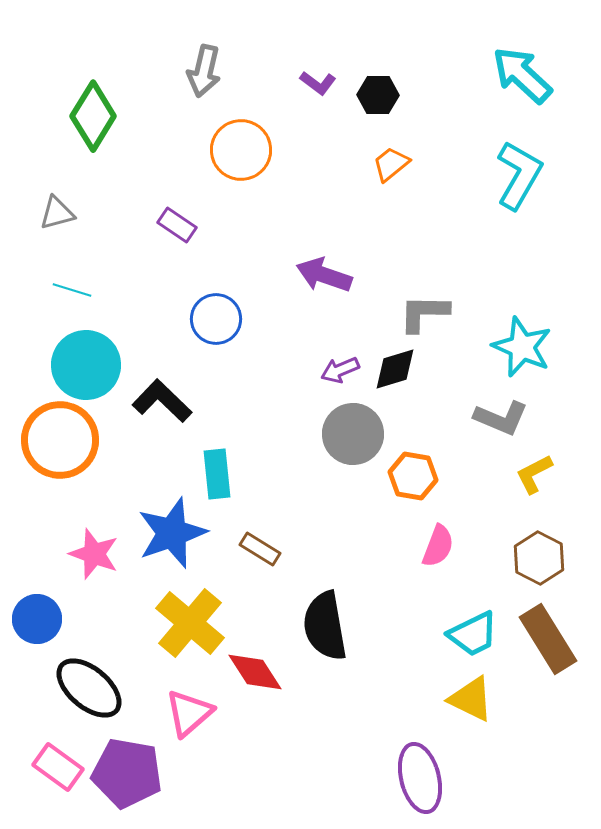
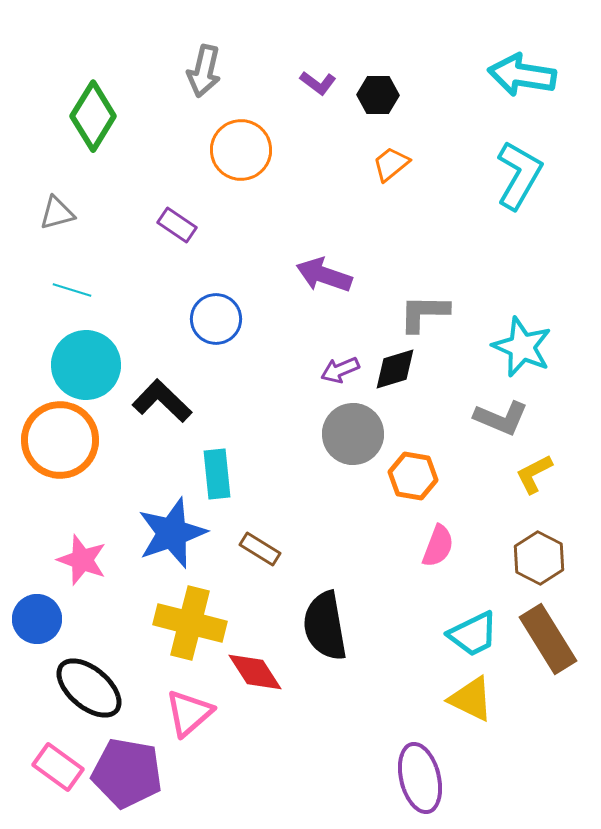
cyan arrow at (522, 75): rotated 34 degrees counterclockwise
pink star at (94, 554): moved 12 px left, 6 px down
yellow cross at (190, 623): rotated 26 degrees counterclockwise
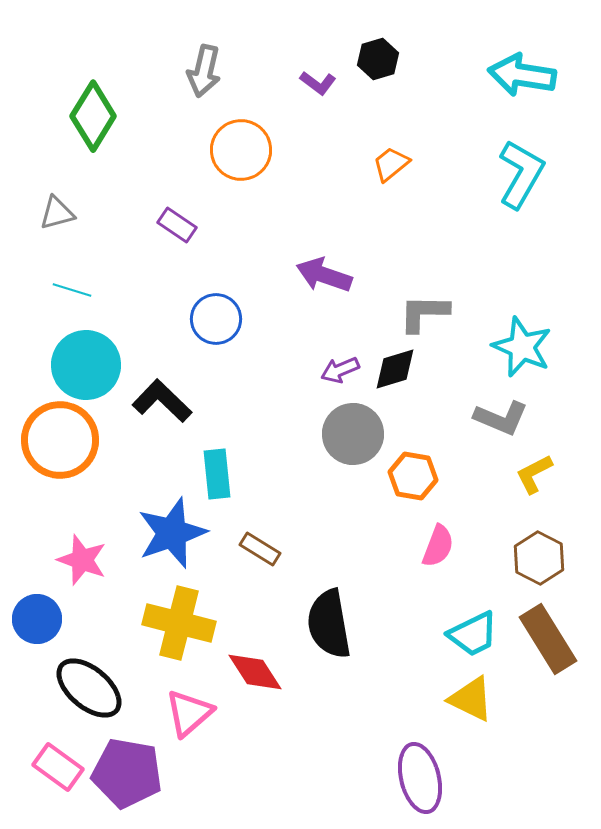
black hexagon at (378, 95): moved 36 px up; rotated 18 degrees counterclockwise
cyan L-shape at (519, 175): moved 2 px right, 1 px up
yellow cross at (190, 623): moved 11 px left
black semicircle at (325, 626): moved 4 px right, 2 px up
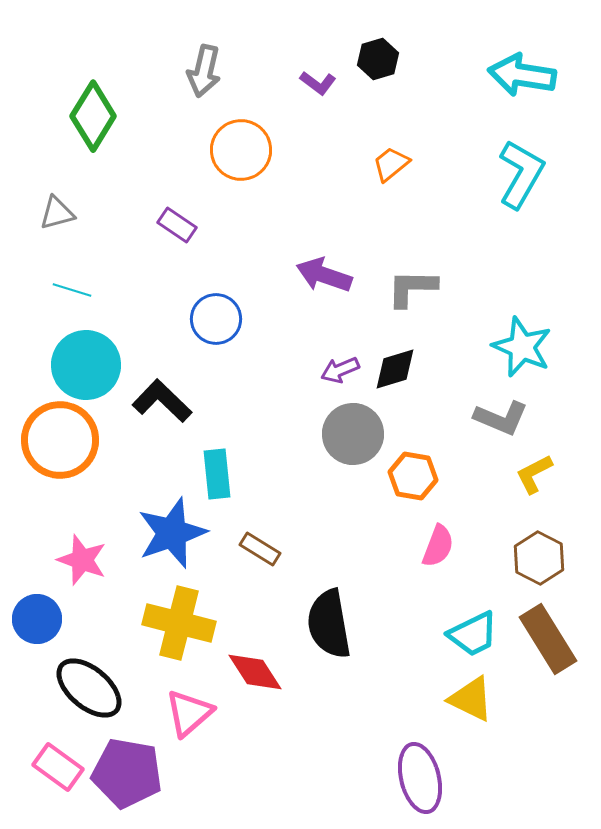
gray L-shape at (424, 313): moved 12 px left, 25 px up
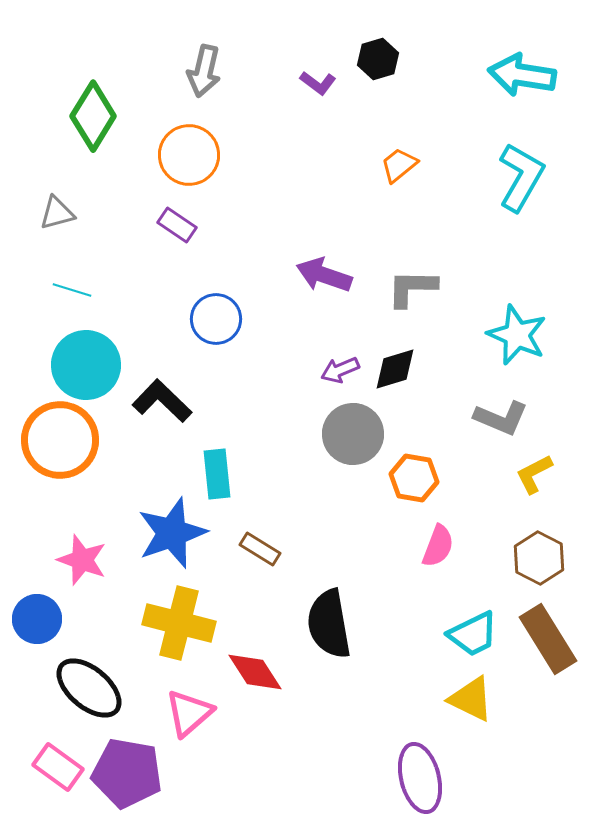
orange circle at (241, 150): moved 52 px left, 5 px down
orange trapezoid at (391, 164): moved 8 px right, 1 px down
cyan L-shape at (521, 174): moved 3 px down
cyan star at (522, 347): moved 5 px left, 12 px up
orange hexagon at (413, 476): moved 1 px right, 2 px down
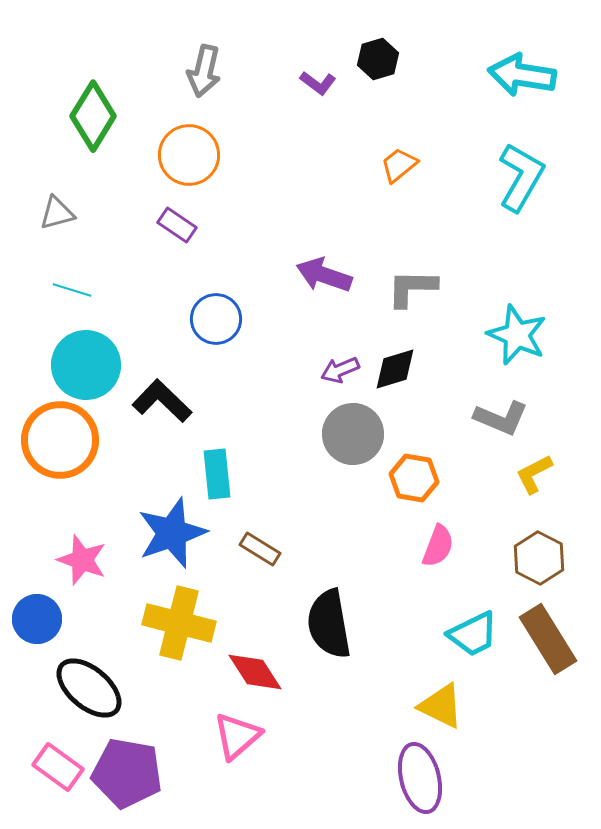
yellow triangle at (471, 699): moved 30 px left, 7 px down
pink triangle at (189, 713): moved 48 px right, 23 px down
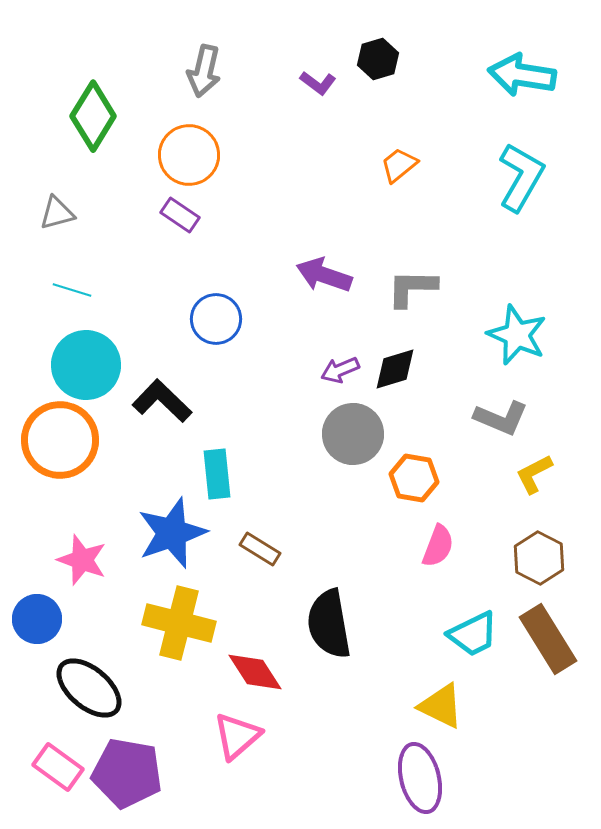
purple rectangle at (177, 225): moved 3 px right, 10 px up
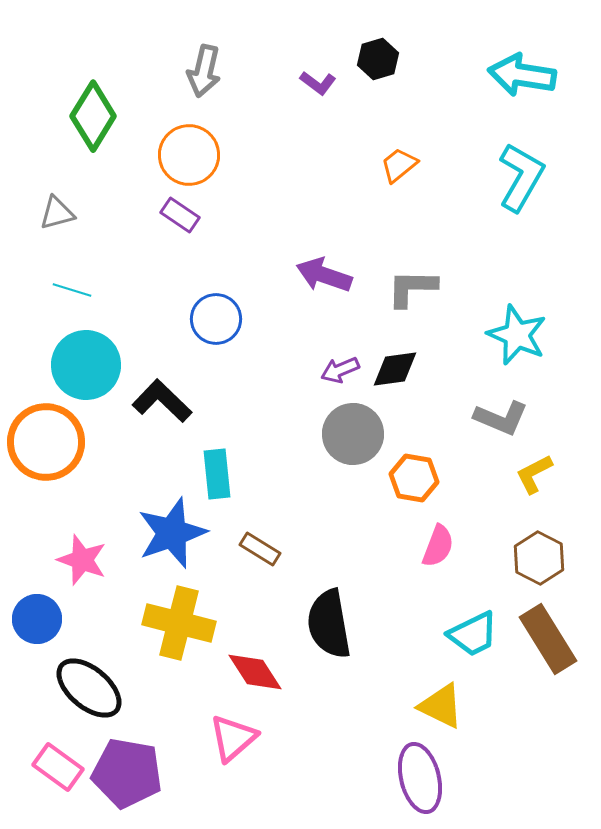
black diamond at (395, 369): rotated 9 degrees clockwise
orange circle at (60, 440): moved 14 px left, 2 px down
pink triangle at (237, 736): moved 4 px left, 2 px down
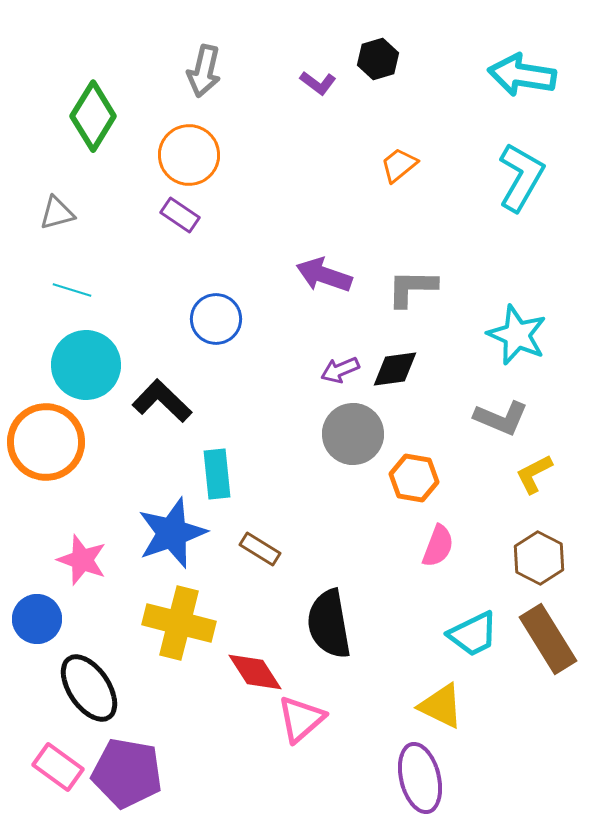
black ellipse at (89, 688): rotated 16 degrees clockwise
pink triangle at (233, 738): moved 68 px right, 19 px up
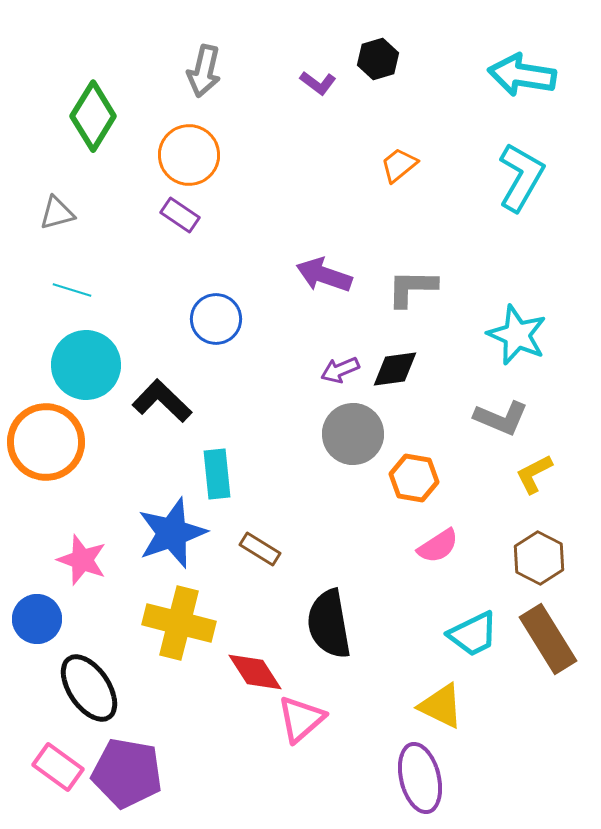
pink semicircle at (438, 546): rotated 36 degrees clockwise
